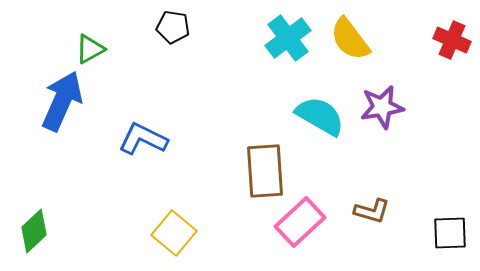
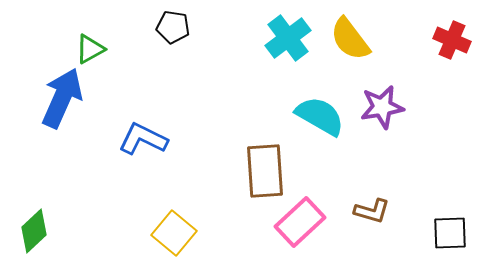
blue arrow: moved 3 px up
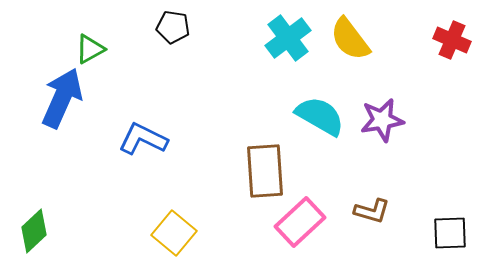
purple star: moved 13 px down
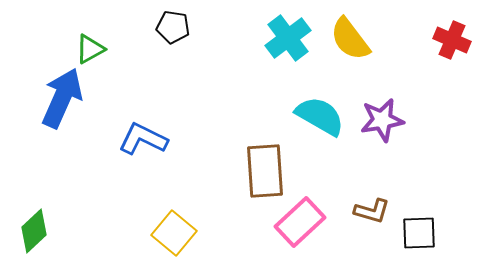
black square: moved 31 px left
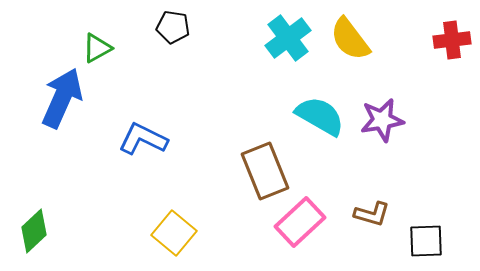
red cross: rotated 30 degrees counterclockwise
green triangle: moved 7 px right, 1 px up
brown rectangle: rotated 18 degrees counterclockwise
brown L-shape: moved 3 px down
black square: moved 7 px right, 8 px down
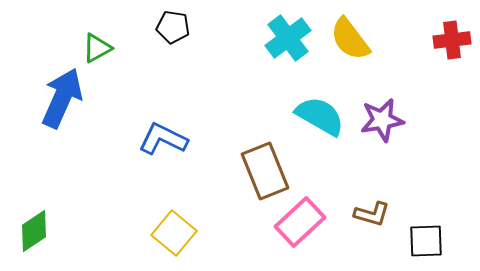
blue L-shape: moved 20 px right
green diamond: rotated 9 degrees clockwise
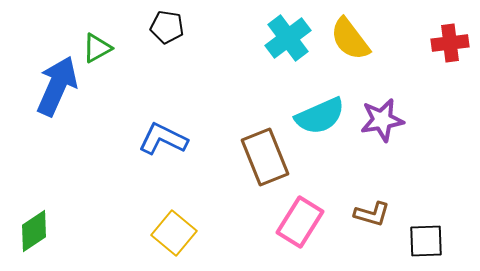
black pentagon: moved 6 px left
red cross: moved 2 px left, 3 px down
blue arrow: moved 5 px left, 12 px up
cyan semicircle: rotated 126 degrees clockwise
brown rectangle: moved 14 px up
pink rectangle: rotated 15 degrees counterclockwise
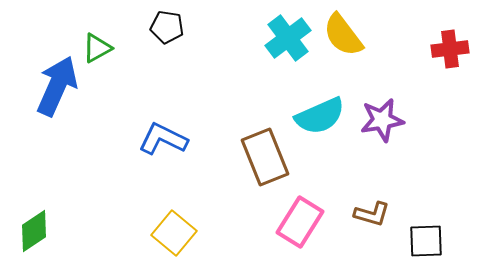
yellow semicircle: moved 7 px left, 4 px up
red cross: moved 6 px down
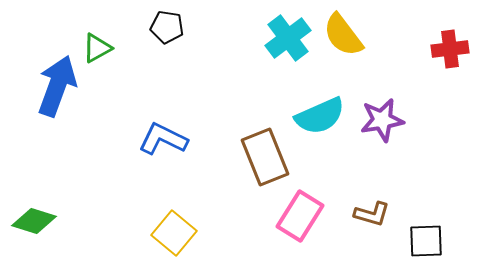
blue arrow: rotated 4 degrees counterclockwise
pink rectangle: moved 6 px up
green diamond: moved 10 px up; rotated 51 degrees clockwise
